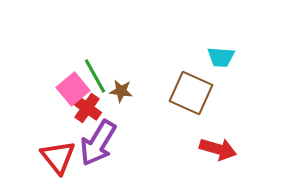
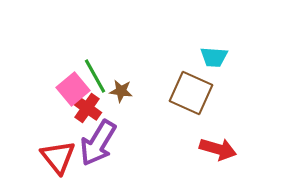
cyan trapezoid: moved 7 px left
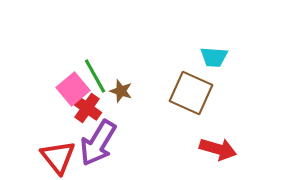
brown star: rotated 10 degrees clockwise
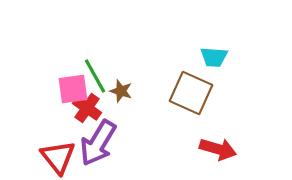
pink square: rotated 32 degrees clockwise
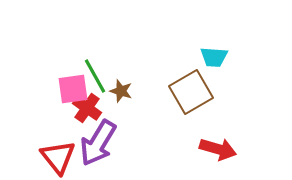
brown square: moved 1 px up; rotated 36 degrees clockwise
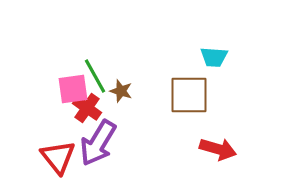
brown square: moved 2 px left, 3 px down; rotated 30 degrees clockwise
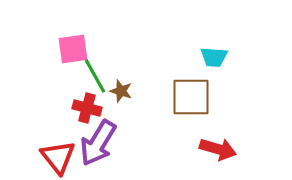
pink square: moved 40 px up
brown square: moved 2 px right, 2 px down
red cross: rotated 20 degrees counterclockwise
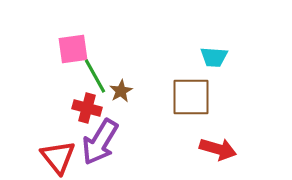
brown star: rotated 25 degrees clockwise
purple arrow: moved 2 px right, 1 px up
